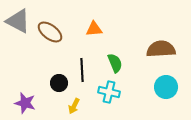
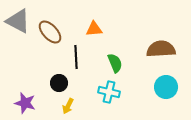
brown ellipse: rotated 10 degrees clockwise
black line: moved 6 px left, 13 px up
yellow arrow: moved 6 px left
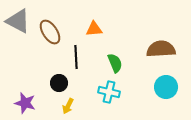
brown ellipse: rotated 10 degrees clockwise
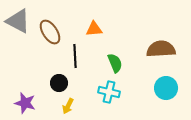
black line: moved 1 px left, 1 px up
cyan circle: moved 1 px down
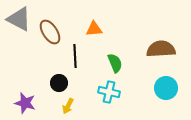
gray triangle: moved 1 px right, 2 px up
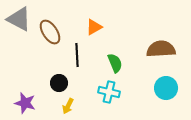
orange triangle: moved 2 px up; rotated 24 degrees counterclockwise
black line: moved 2 px right, 1 px up
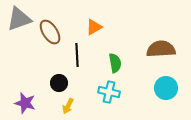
gray triangle: rotated 48 degrees counterclockwise
green semicircle: rotated 12 degrees clockwise
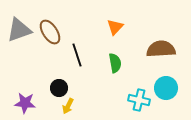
gray triangle: moved 11 px down
orange triangle: moved 21 px right; rotated 18 degrees counterclockwise
black line: rotated 15 degrees counterclockwise
black circle: moved 5 px down
cyan cross: moved 30 px right, 8 px down
purple star: rotated 10 degrees counterclockwise
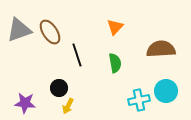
cyan circle: moved 3 px down
cyan cross: rotated 25 degrees counterclockwise
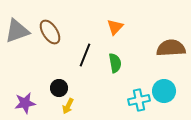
gray triangle: moved 2 px left, 1 px down
brown semicircle: moved 10 px right, 1 px up
black line: moved 8 px right; rotated 40 degrees clockwise
cyan circle: moved 2 px left
purple star: rotated 15 degrees counterclockwise
